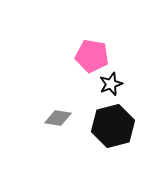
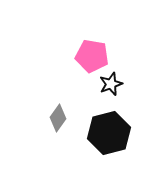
gray diamond: rotated 64 degrees counterclockwise
black hexagon: moved 4 px left, 7 px down
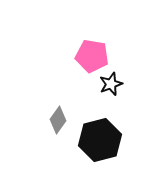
gray diamond: moved 2 px down
black hexagon: moved 9 px left, 7 px down
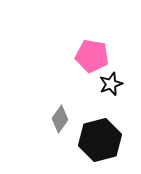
gray diamond: moved 2 px right, 1 px up
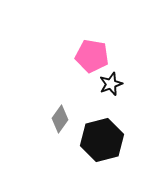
black hexagon: moved 2 px right
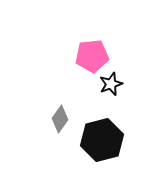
pink pentagon: rotated 16 degrees counterclockwise
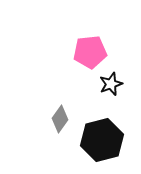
pink pentagon: moved 2 px left, 4 px up
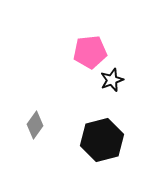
black star: moved 1 px right, 4 px up
gray diamond: moved 25 px left, 6 px down
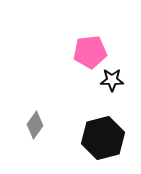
black star: rotated 20 degrees clockwise
black hexagon: moved 1 px right, 2 px up
